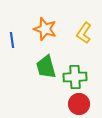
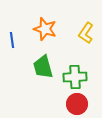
yellow L-shape: moved 2 px right
green trapezoid: moved 3 px left
red circle: moved 2 px left
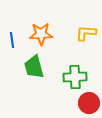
orange star: moved 4 px left, 5 px down; rotated 20 degrees counterclockwise
yellow L-shape: rotated 60 degrees clockwise
green trapezoid: moved 9 px left
red circle: moved 12 px right, 1 px up
